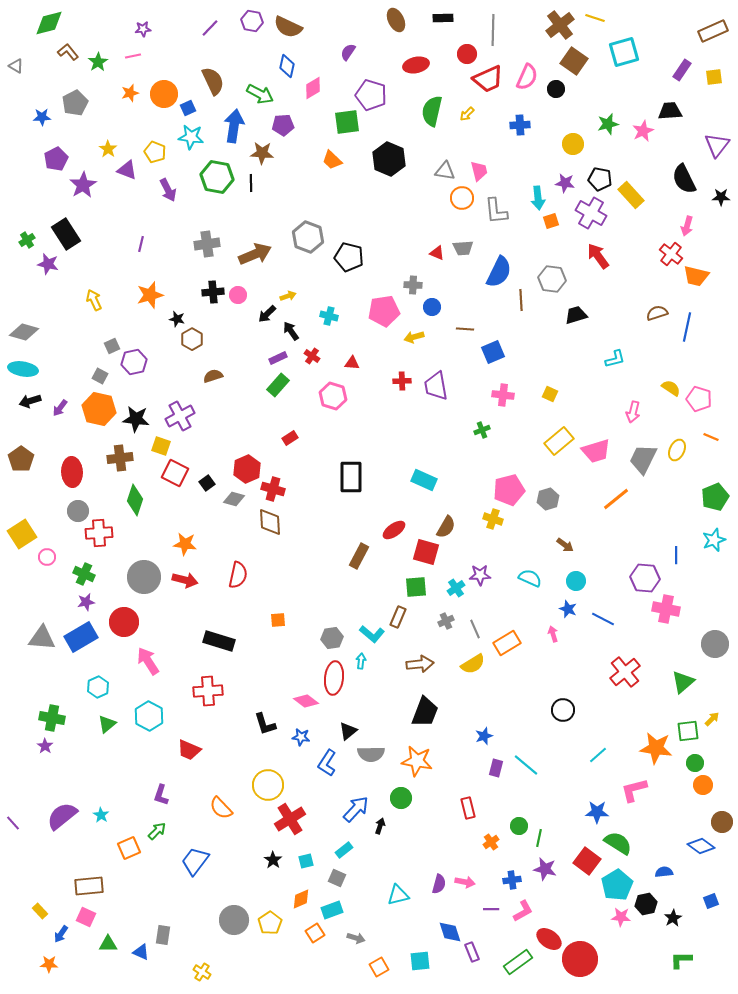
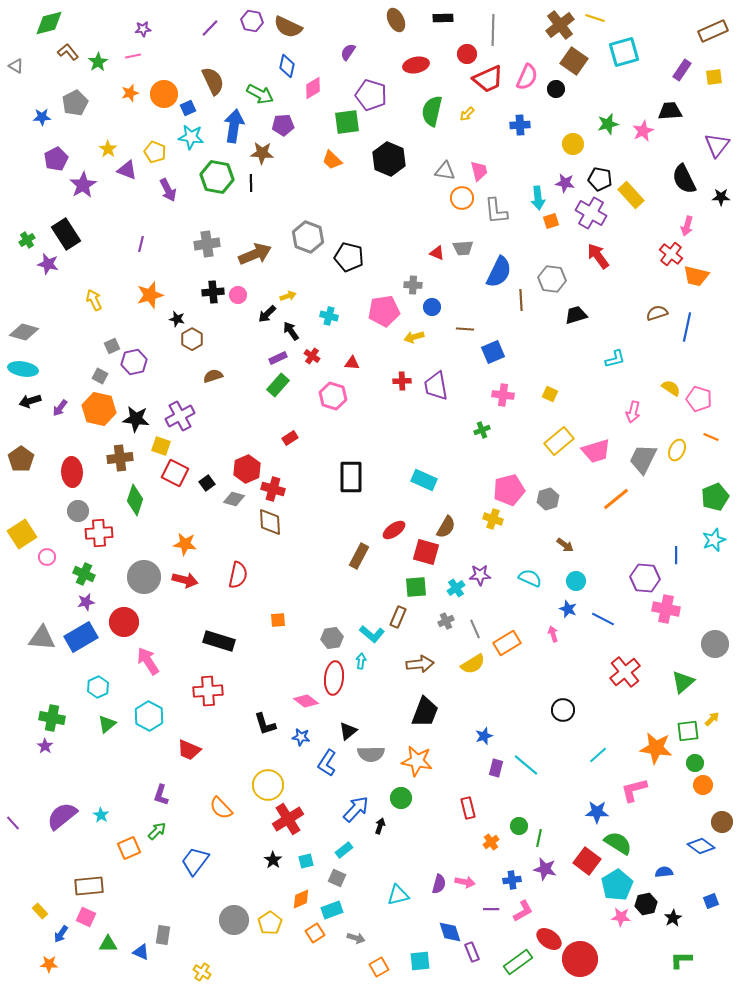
red cross at (290, 819): moved 2 px left
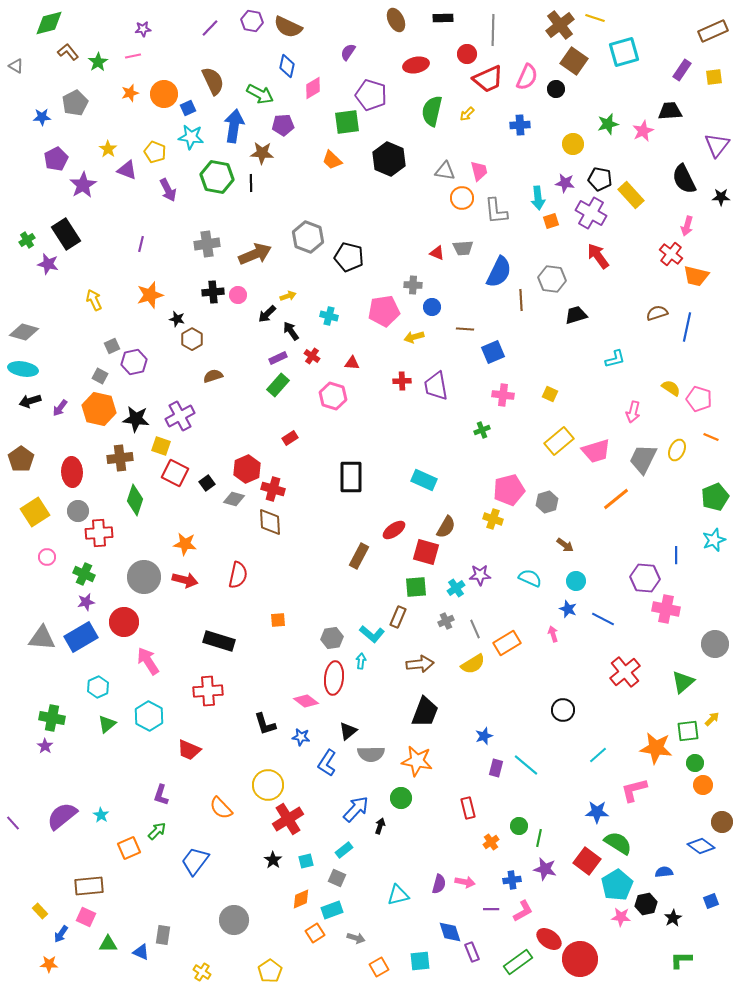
gray hexagon at (548, 499): moved 1 px left, 3 px down
yellow square at (22, 534): moved 13 px right, 22 px up
yellow pentagon at (270, 923): moved 48 px down
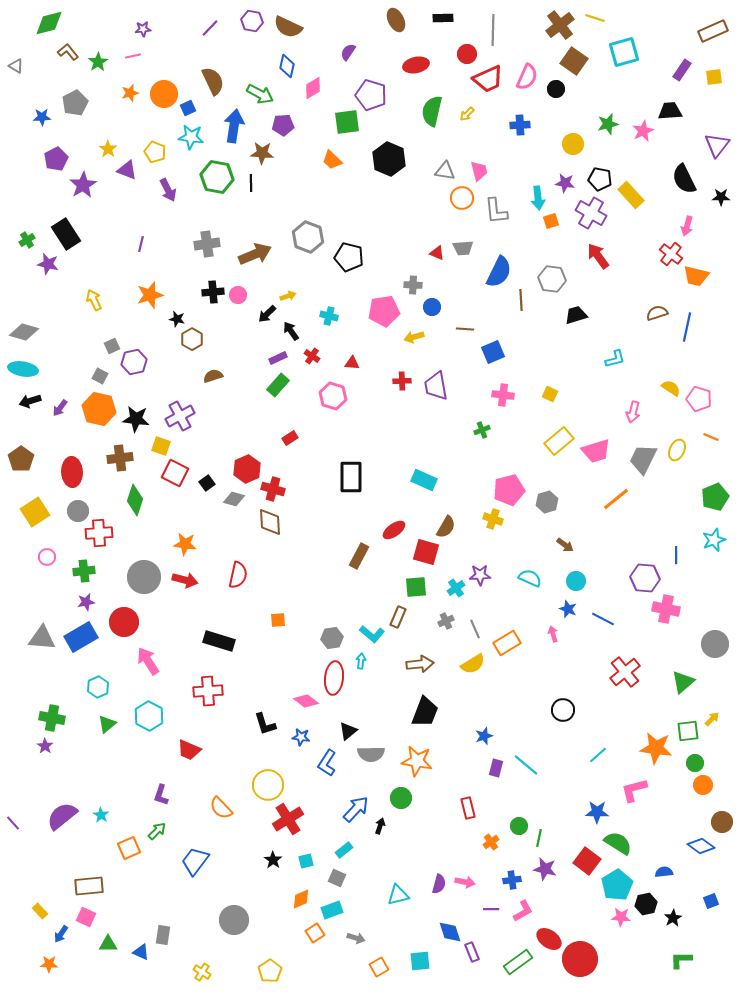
green cross at (84, 574): moved 3 px up; rotated 30 degrees counterclockwise
